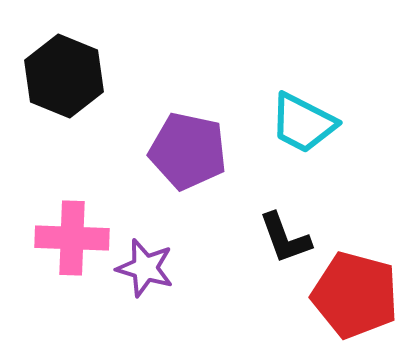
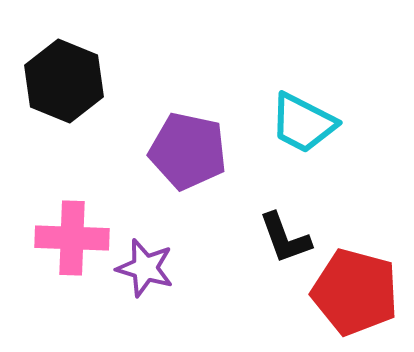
black hexagon: moved 5 px down
red pentagon: moved 3 px up
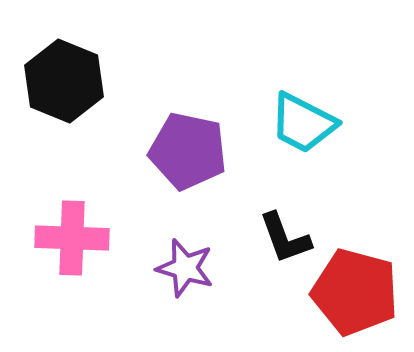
purple star: moved 40 px right
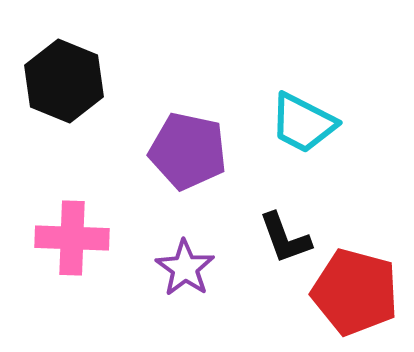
purple star: rotated 18 degrees clockwise
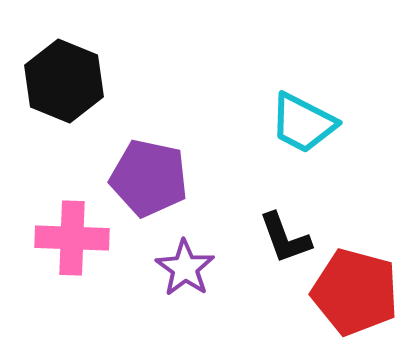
purple pentagon: moved 39 px left, 27 px down
